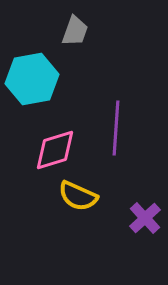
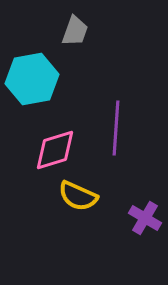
purple cross: rotated 16 degrees counterclockwise
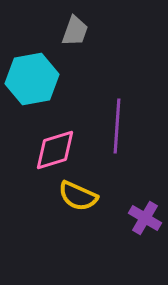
purple line: moved 1 px right, 2 px up
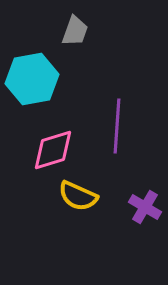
pink diamond: moved 2 px left
purple cross: moved 11 px up
